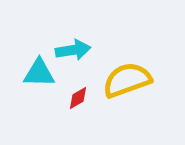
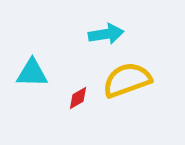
cyan arrow: moved 33 px right, 16 px up
cyan triangle: moved 7 px left
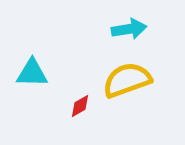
cyan arrow: moved 23 px right, 5 px up
red diamond: moved 2 px right, 8 px down
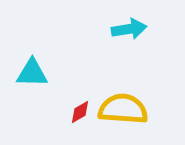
yellow semicircle: moved 4 px left, 29 px down; rotated 24 degrees clockwise
red diamond: moved 6 px down
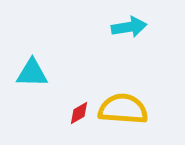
cyan arrow: moved 2 px up
red diamond: moved 1 px left, 1 px down
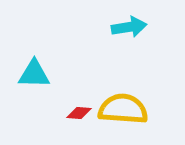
cyan triangle: moved 2 px right, 1 px down
red diamond: rotated 35 degrees clockwise
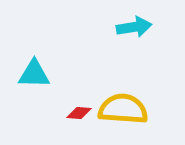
cyan arrow: moved 5 px right
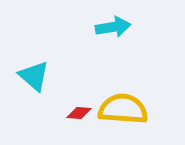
cyan arrow: moved 21 px left
cyan triangle: moved 2 px down; rotated 40 degrees clockwise
